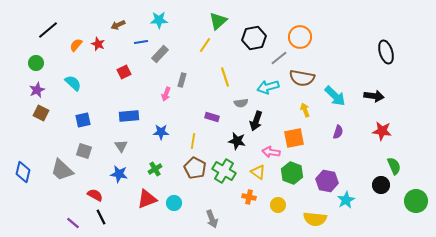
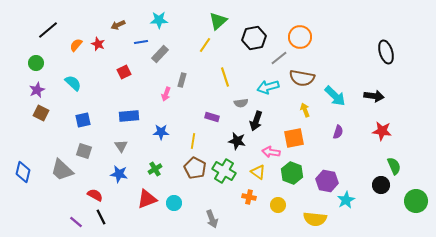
purple line at (73, 223): moved 3 px right, 1 px up
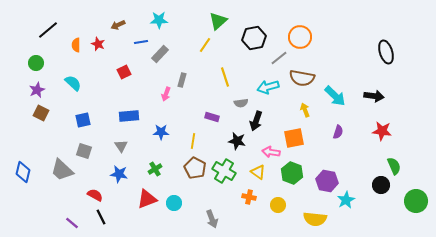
orange semicircle at (76, 45): rotated 40 degrees counterclockwise
purple line at (76, 222): moved 4 px left, 1 px down
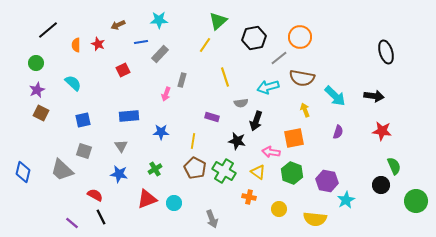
red square at (124, 72): moved 1 px left, 2 px up
yellow circle at (278, 205): moved 1 px right, 4 px down
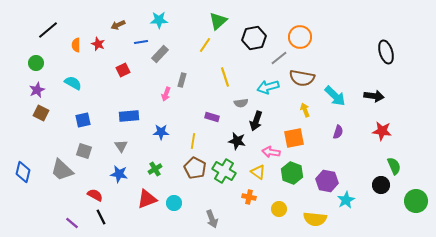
cyan semicircle at (73, 83): rotated 12 degrees counterclockwise
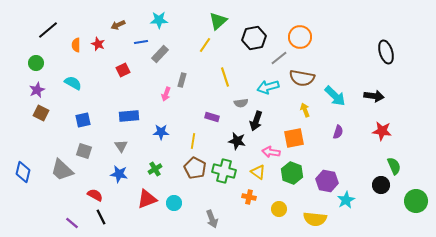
green cross at (224, 171): rotated 15 degrees counterclockwise
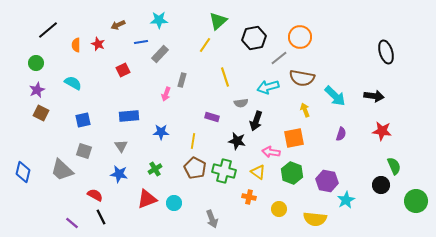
purple semicircle at (338, 132): moved 3 px right, 2 px down
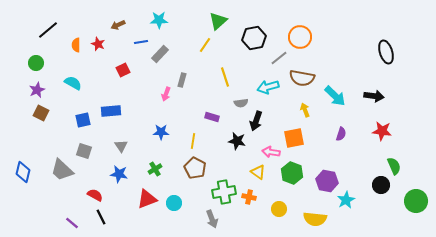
blue rectangle at (129, 116): moved 18 px left, 5 px up
green cross at (224, 171): moved 21 px down; rotated 25 degrees counterclockwise
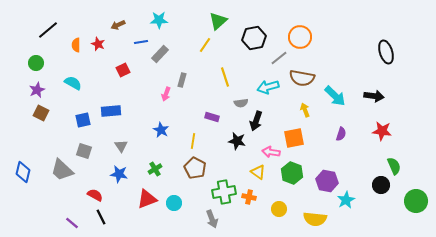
blue star at (161, 132): moved 2 px up; rotated 28 degrees clockwise
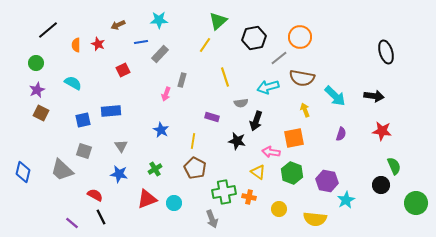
green circle at (416, 201): moved 2 px down
